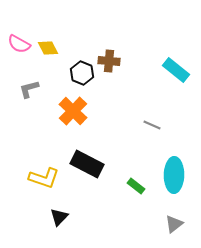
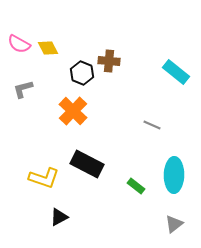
cyan rectangle: moved 2 px down
gray L-shape: moved 6 px left
black triangle: rotated 18 degrees clockwise
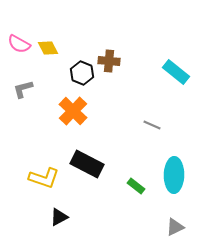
gray triangle: moved 1 px right, 3 px down; rotated 12 degrees clockwise
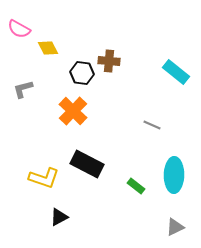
pink semicircle: moved 15 px up
black hexagon: rotated 15 degrees counterclockwise
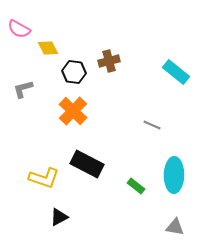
brown cross: rotated 20 degrees counterclockwise
black hexagon: moved 8 px left, 1 px up
gray triangle: rotated 36 degrees clockwise
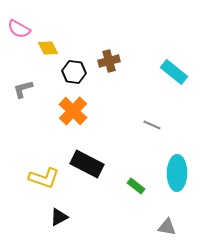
cyan rectangle: moved 2 px left
cyan ellipse: moved 3 px right, 2 px up
gray triangle: moved 8 px left
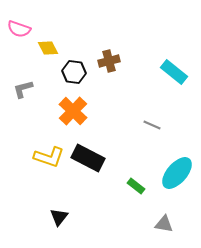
pink semicircle: rotated 10 degrees counterclockwise
black rectangle: moved 1 px right, 6 px up
cyan ellipse: rotated 40 degrees clockwise
yellow L-shape: moved 5 px right, 21 px up
black triangle: rotated 24 degrees counterclockwise
gray triangle: moved 3 px left, 3 px up
